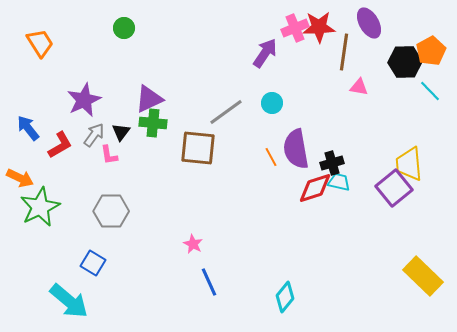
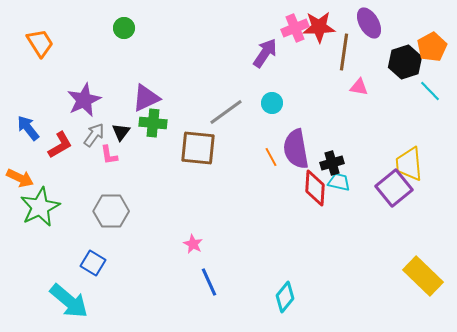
orange pentagon: moved 1 px right, 4 px up
black hexagon: rotated 16 degrees counterclockwise
purple triangle: moved 3 px left, 1 px up
red diamond: rotated 69 degrees counterclockwise
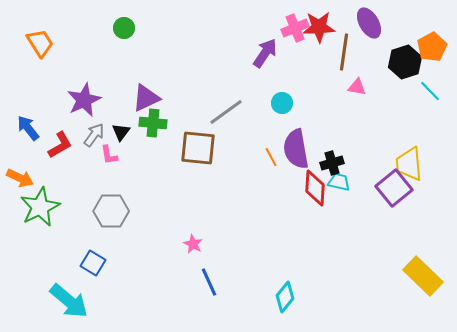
pink triangle: moved 2 px left
cyan circle: moved 10 px right
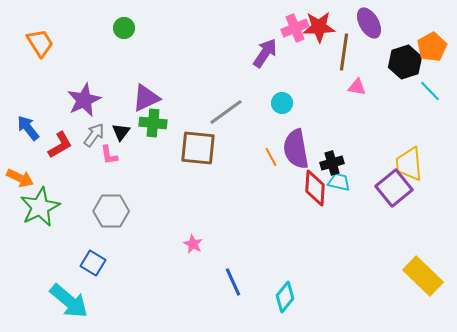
blue line: moved 24 px right
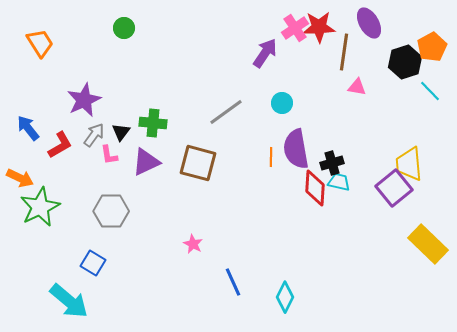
pink cross: rotated 12 degrees counterclockwise
purple triangle: moved 64 px down
brown square: moved 15 px down; rotated 9 degrees clockwise
orange line: rotated 30 degrees clockwise
yellow rectangle: moved 5 px right, 32 px up
cyan diamond: rotated 12 degrees counterclockwise
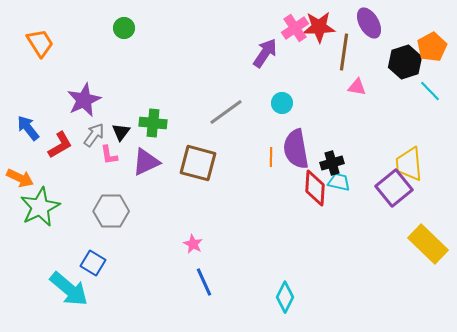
blue line: moved 29 px left
cyan arrow: moved 12 px up
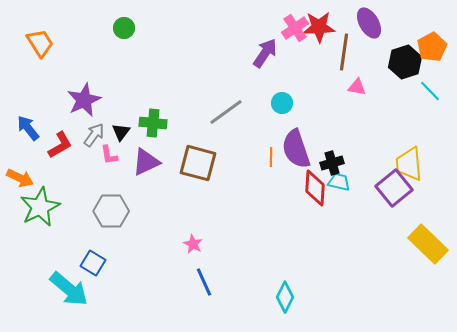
purple semicircle: rotated 9 degrees counterclockwise
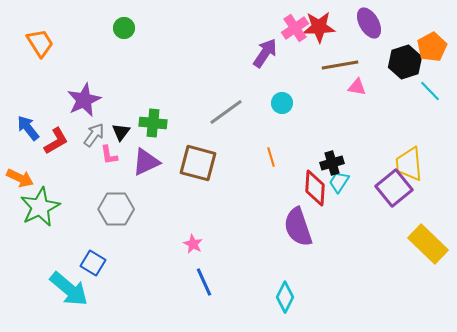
brown line: moved 4 px left, 13 px down; rotated 72 degrees clockwise
red L-shape: moved 4 px left, 4 px up
purple semicircle: moved 2 px right, 78 px down
orange line: rotated 18 degrees counterclockwise
cyan trapezoid: rotated 70 degrees counterclockwise
gray hexagon: moved 5 px right, 2 px up
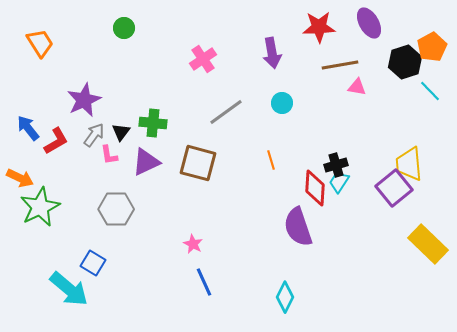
pink cross: moved 92 px left, 31 px down
purple arrow: moved 7 px right; rotated 136 degrees clockwise
orange line: moved 3 px down
black cross: moved 4 px right, 2 px down
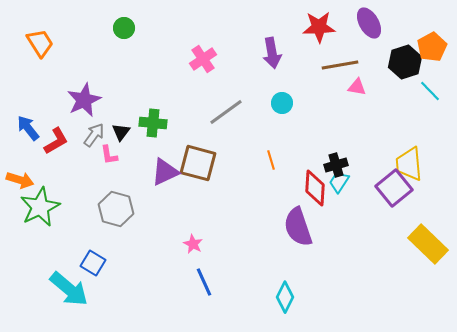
purple triangle: moved 19 px right, 10 px down
orange arrow: moved 2 px down; rotated 8 degrees counterclockwise
gray hexagon: rotated 16 degrees clockwise
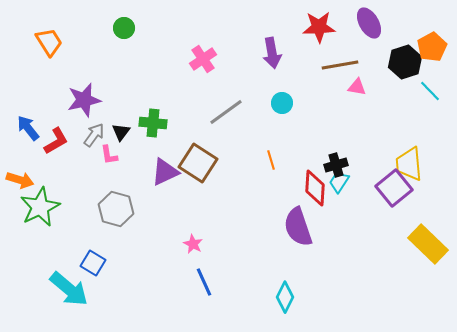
orange trapezoid: moved 9 px right, 1 px up
purple star: rotated 12 degrees clockwise
brown square: rotated 18 degrees clockwise
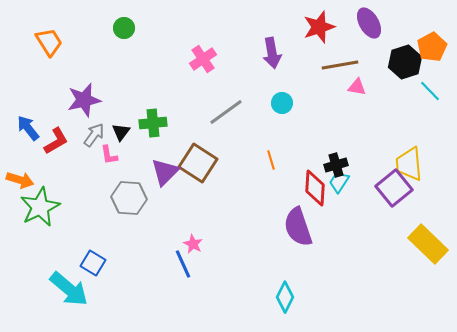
red star: rotated 16 degrees counterclockwise
green cross: rotated 12 degrees counterclockwise
purple triangle: rotated 20 degrees counterclockwise
gray hexagon: moved 13 px right, 11 px up; rotated 12 degrees counterclockwise
blue line: moved 21 px left, 18 px up
